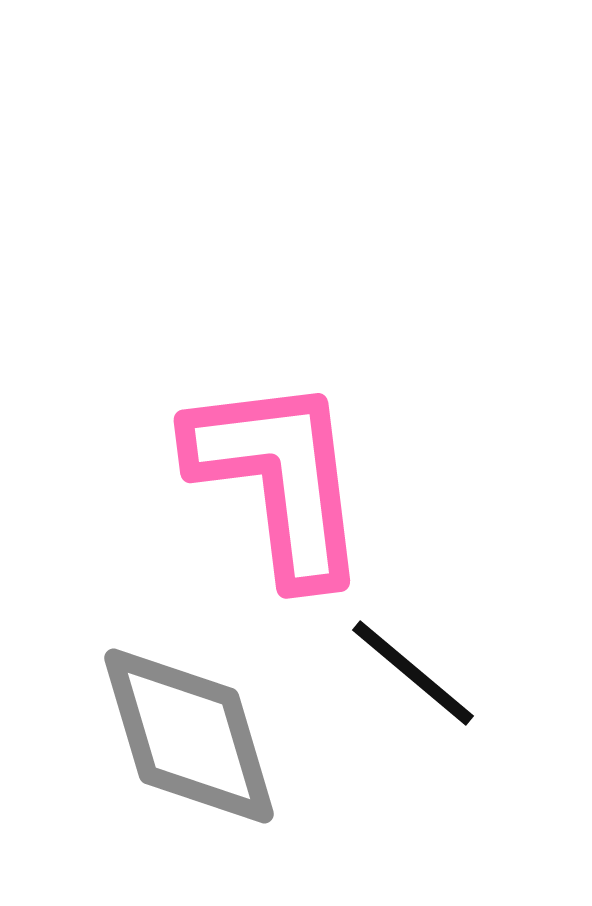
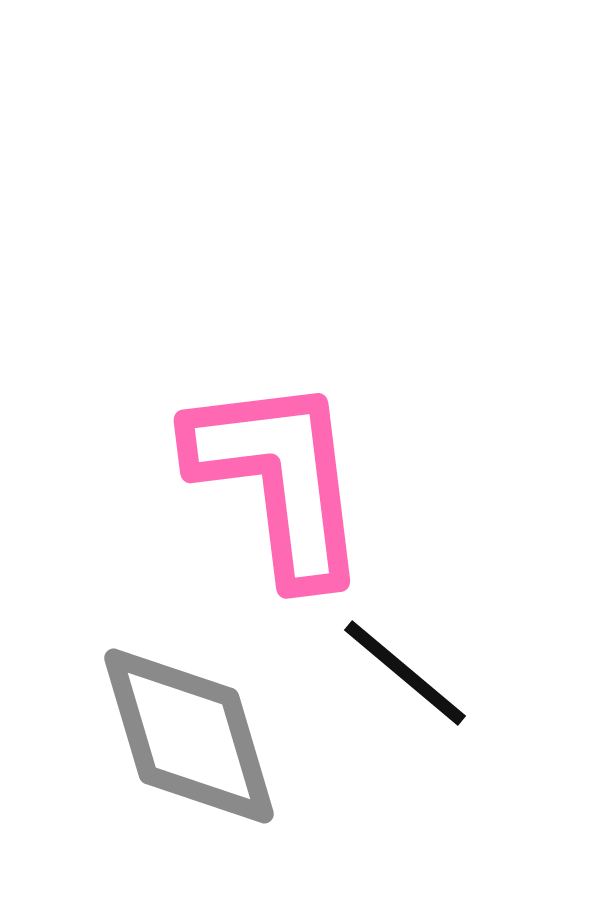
black line: moved 8 px left
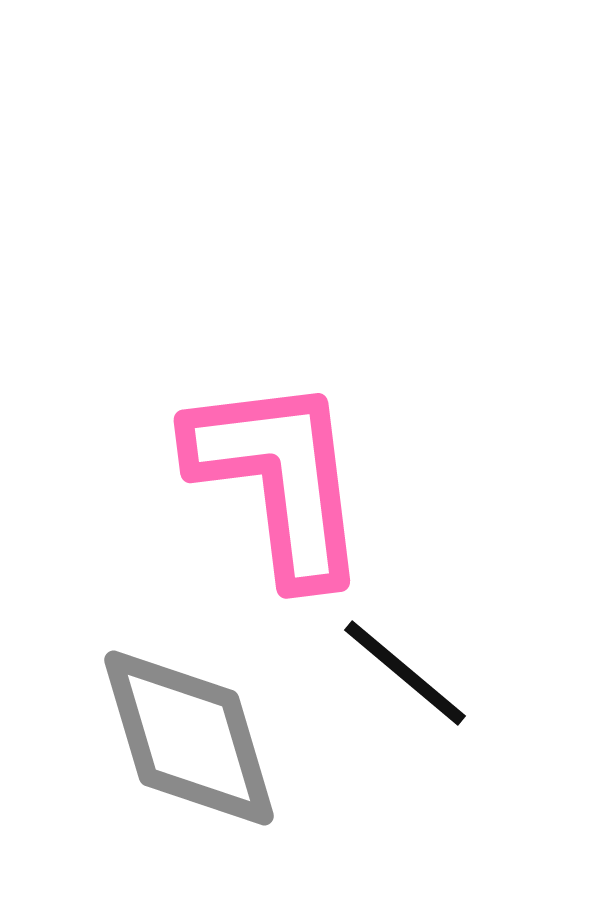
gray diamond: moved 2 px down
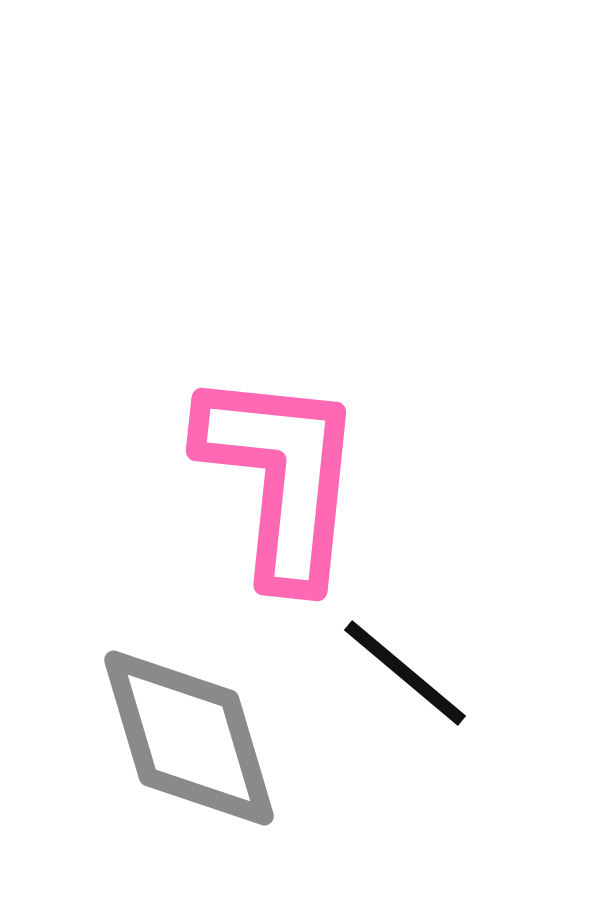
pink L-shape: moved 2 px right, 2 px up; rotated 13 degrees clockwise
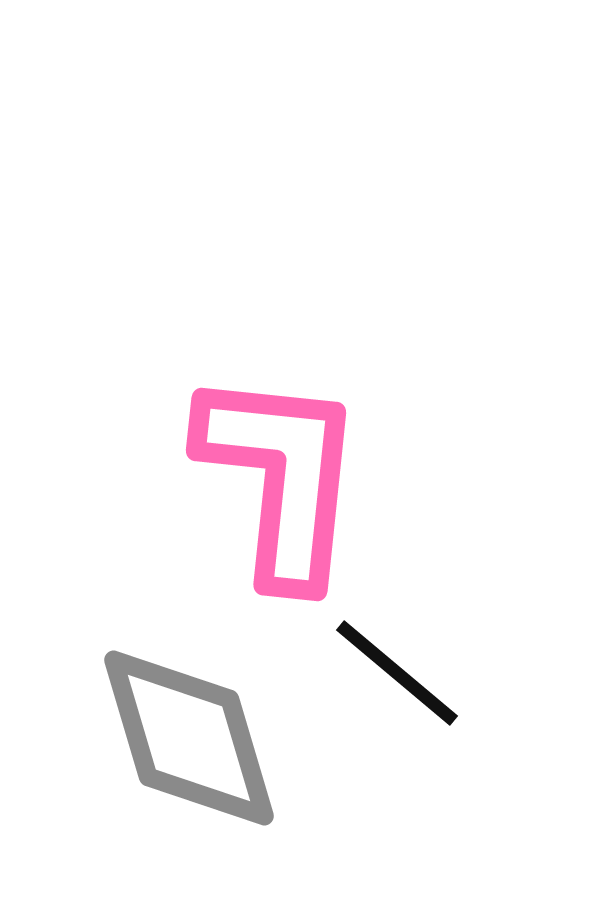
black line: moved 8 px left
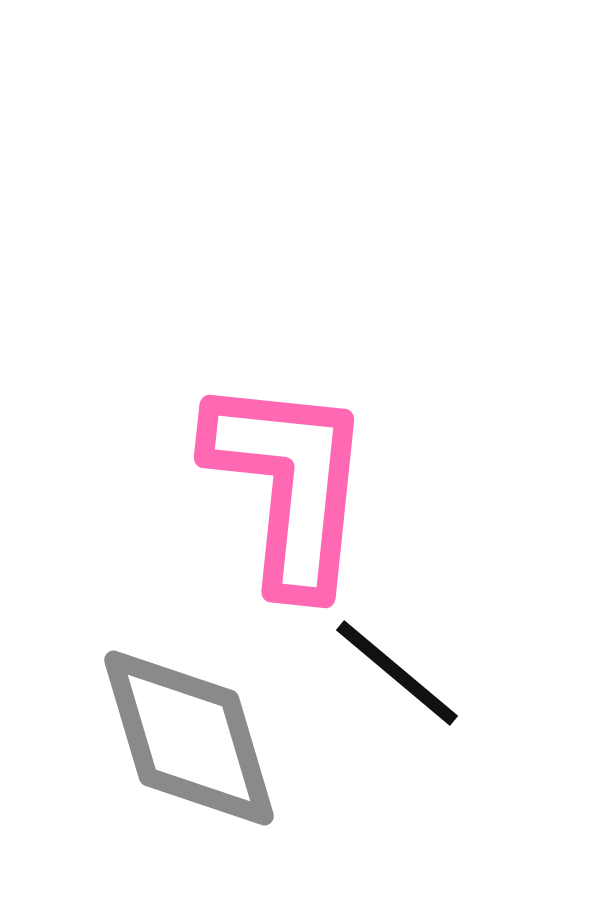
pink L-shape: moved 8 px right, 7 px down
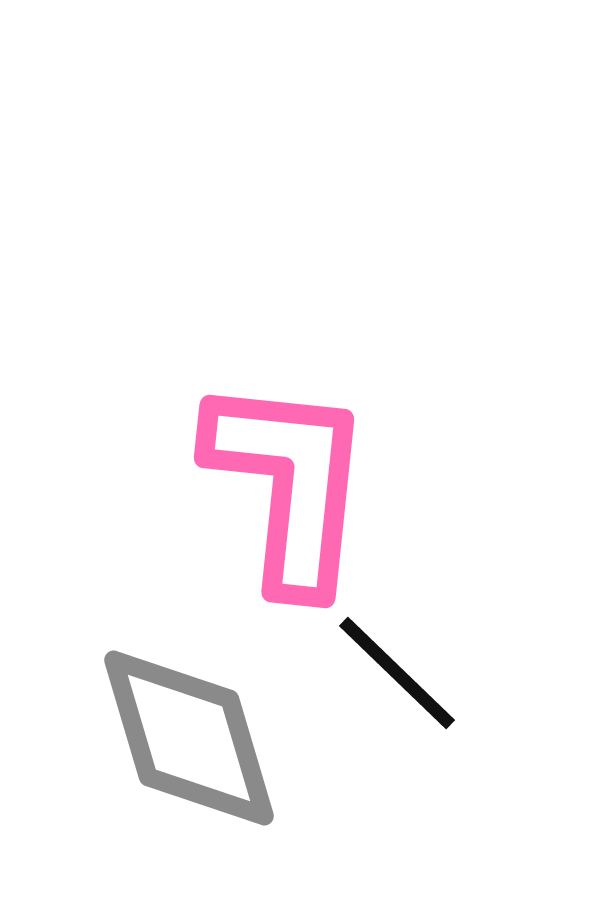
black line: rotated 4 degrees clockwise
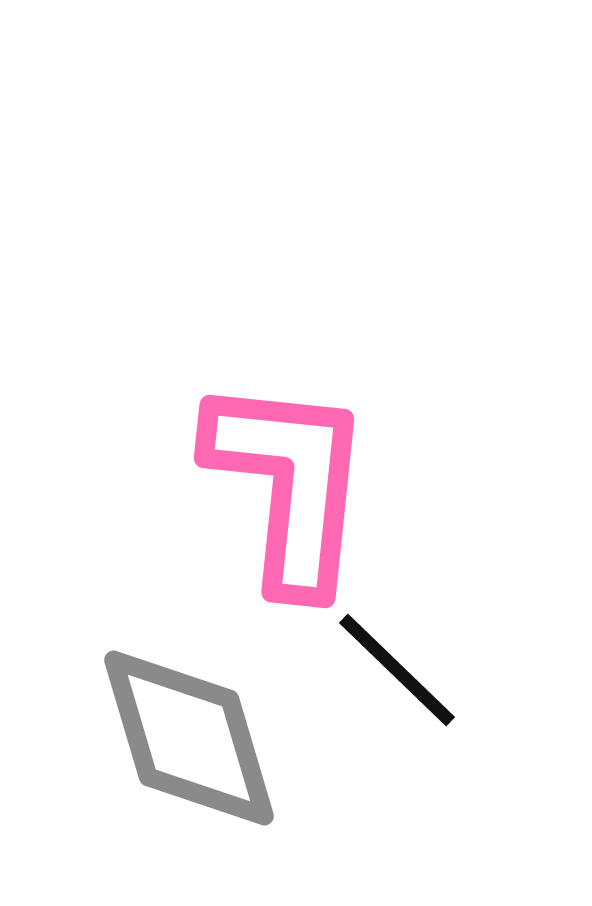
black line: moved 3 px up
